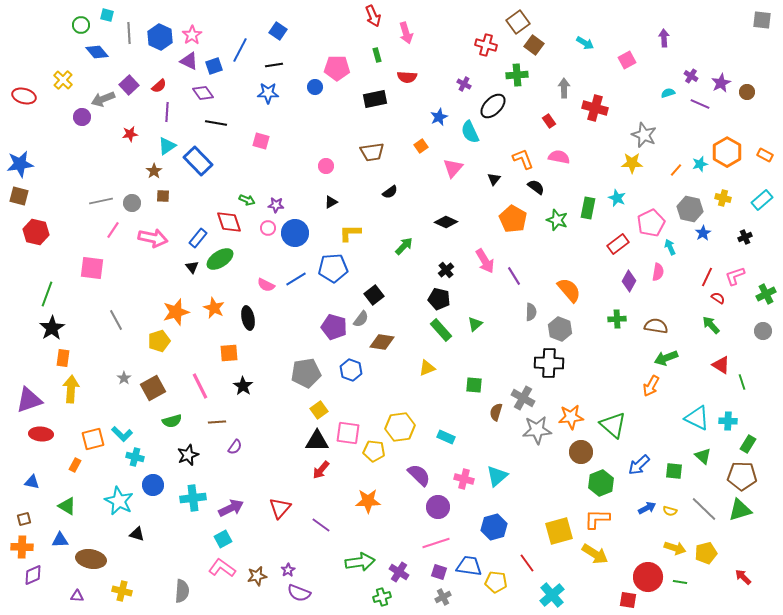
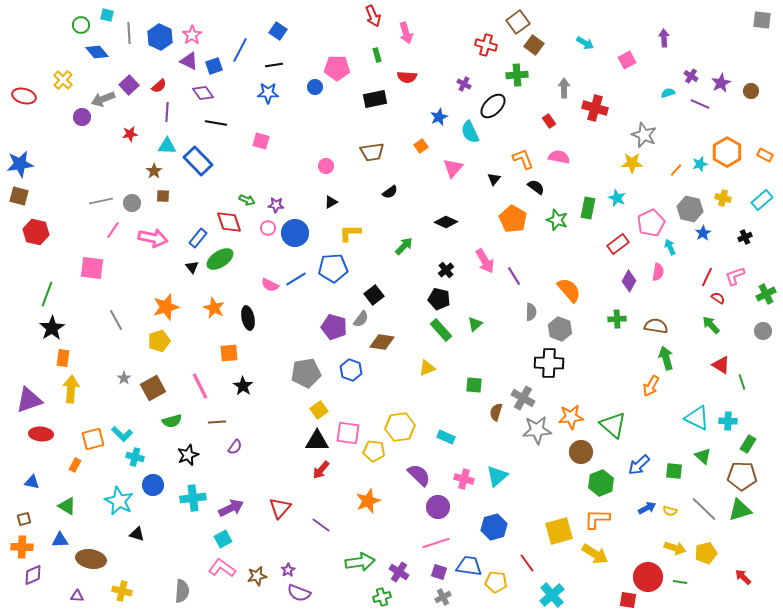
brown circle at (747, 92): moved 4 px right, 1 px up
cyan triangle at (167, 146): rotated 36 degrees clockwise
pink semicircle at (266, 285): moved 4 px right
orange star at (176, 312): moved 10 px left, 5 px up
green arrow at (666, 358): rotated 95 degrees clockwise
orange star at (368, 501): rotated 20 degrees counterclockwise
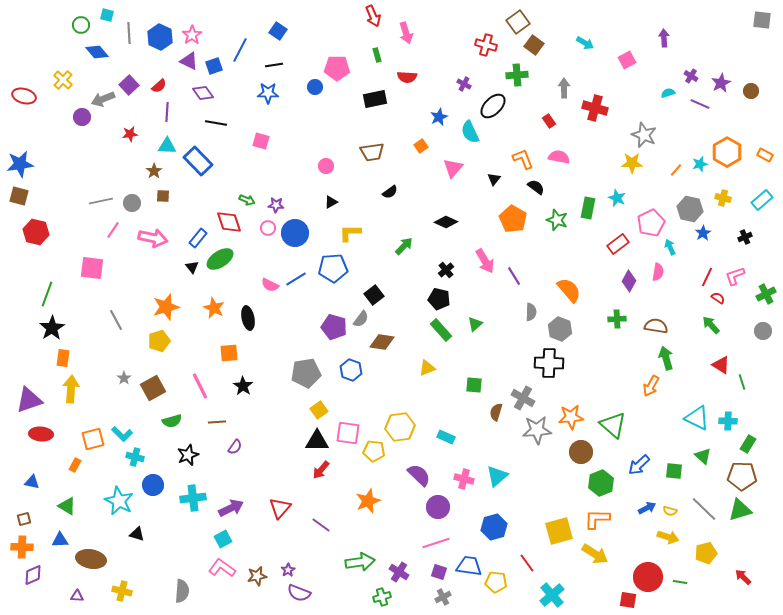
yellow arrow at (675, 548): moved 7 px left, 11 px up
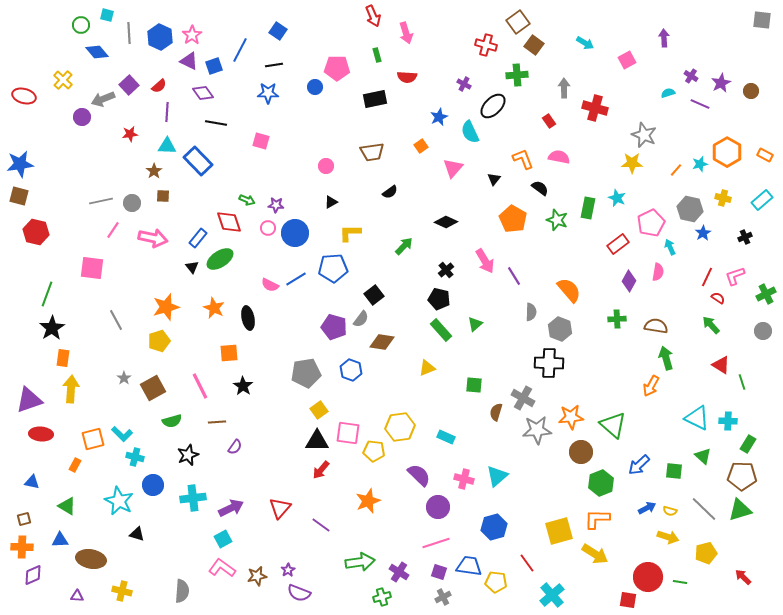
black semicircle at (536, 187): moved 4 px right, 1 px down
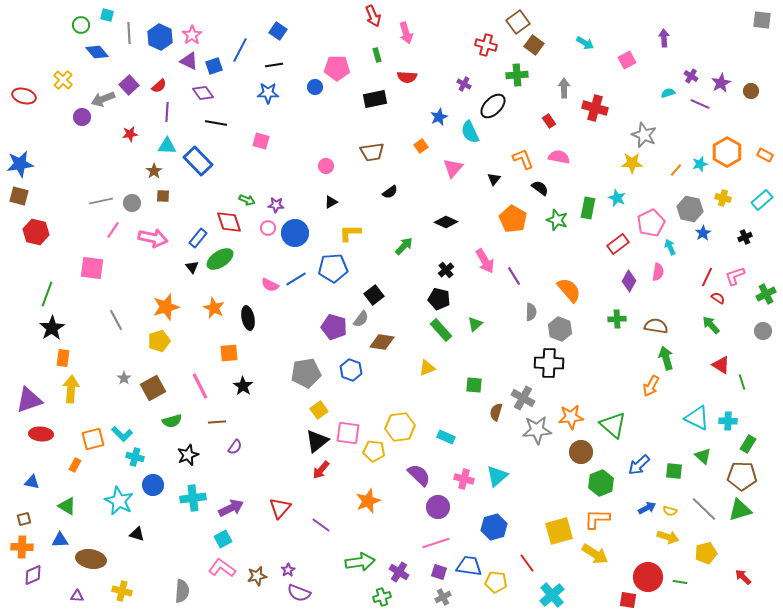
black triangle at (317, 441): rotated 40 degrees counterclockwise
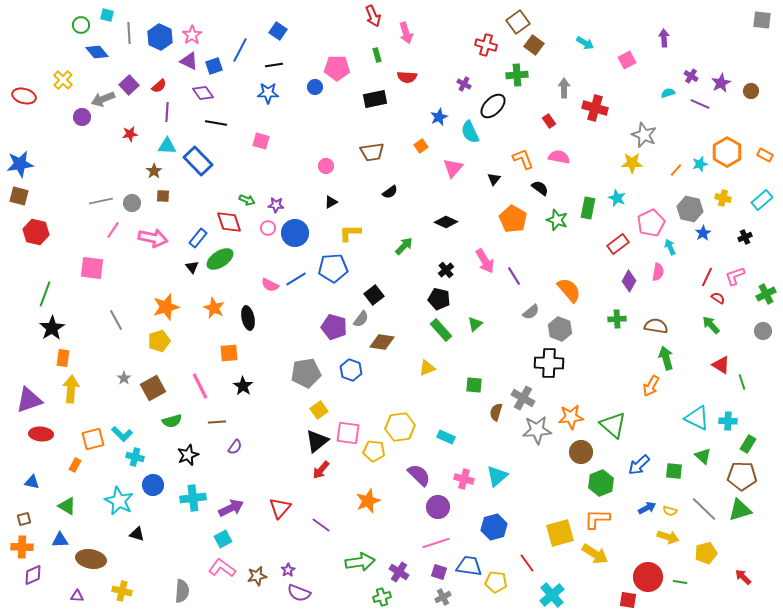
green line at (47, 294): moved 2 px left
gray semicircle at (531, 312): rotated 48 degrees clockwise
yellow square at (559, 531): moved 1 px right, 2 px down
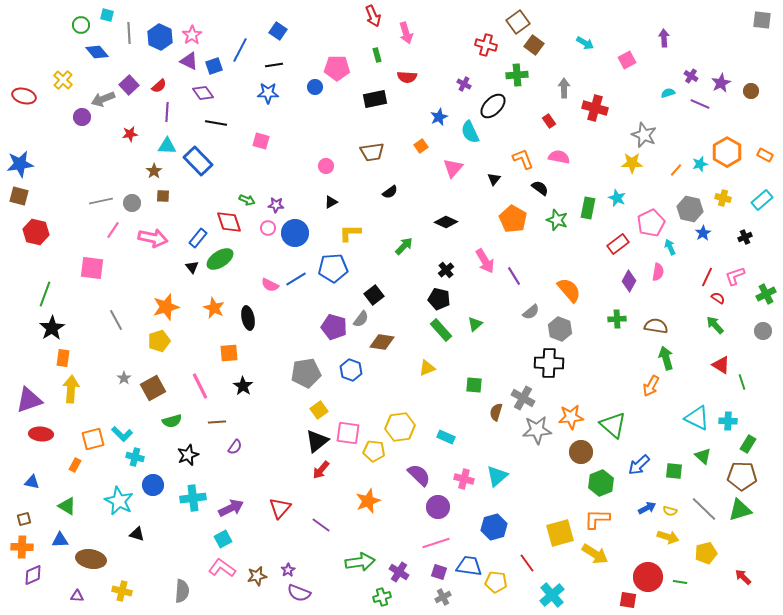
green arrow at (711, 325): moved 4 px right
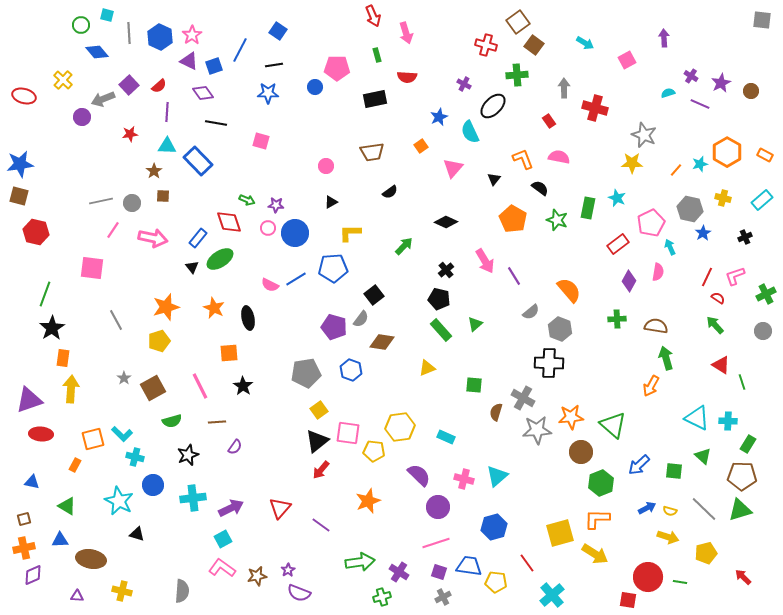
orange cross at (22, 547): moved 2 px right, 1 px down; rotated 15 degrees counterclockwise
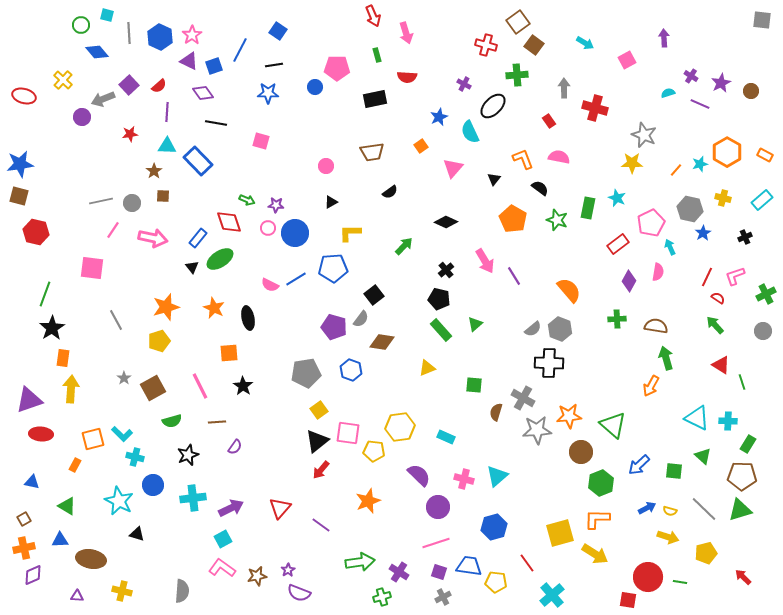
gray semicircle at (531, 312): moved 2 px right, 17 px down
orange star at (571, 417): moved 2 px left, 1 px up
brown square at (24, 519): rotated 16 degrees counterclockwise
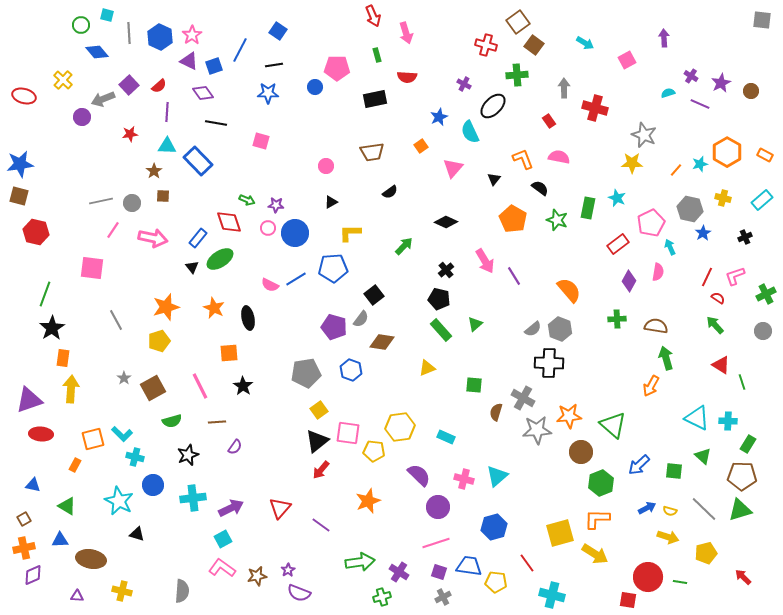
blue triangle at (32, 482): moved 1 px right, 3 px down
cyan cross at (552, 595): rotated 35 degrees counterclockwise
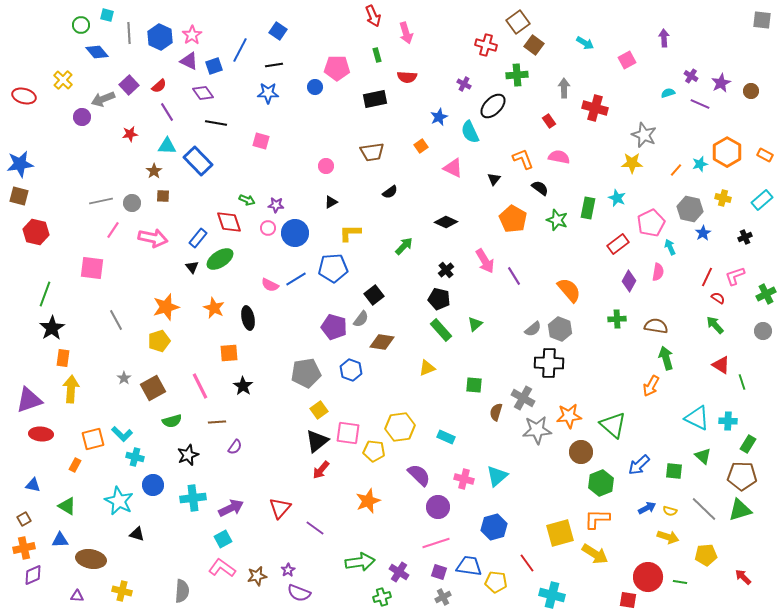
purple line at (167, 112): rotated 36 degrees counterclockwise
pink triangle at (453, 168): rotated 45 degrees counterclockwise
purple line at (321, 525): moved 6 px left, 3 px down
yellow pentagon at (706, 553): moved 2 px down; rotated 10 degrees clockwise
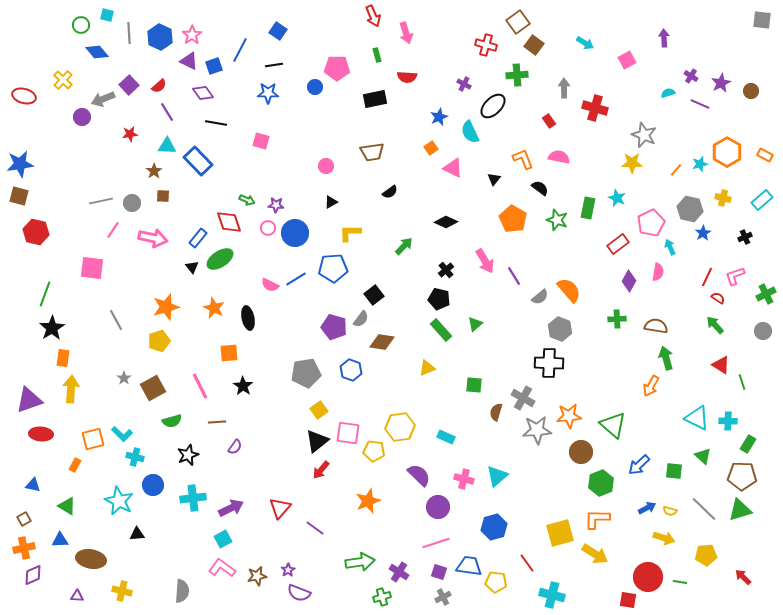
orange square at (421, 146): moved 10 px right, 2 px down
gray semicircle at (533, 329): moved 7 px right, 32 px up
black triangle at (137, 534): rotated 21 degrees counterclockwise
yellow arrow at (668, 537): moved 4 px left, 1 px down
